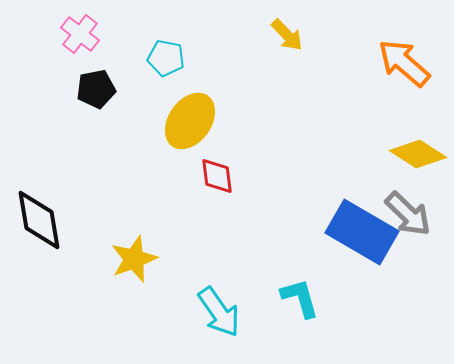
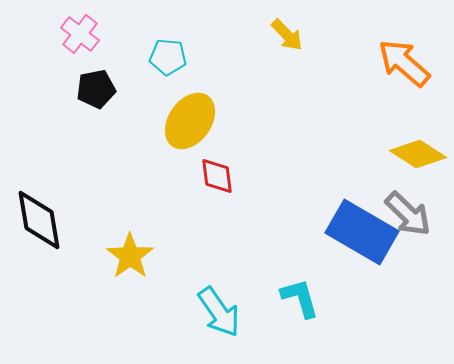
cyan pentagon: moved 2 px right, 1 px up; rotated 6 degrees counterclockwise
yellow star: moved 4 px left, 3 px up; rotated 15 degrees counterclockwise
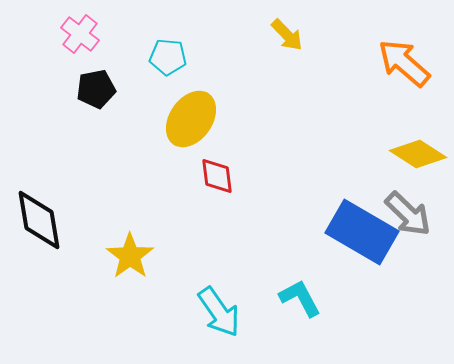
yellow ellipse: moved 1 px right, 2 px up
cyan L-shape: rotated 12 degrees counterclockwise
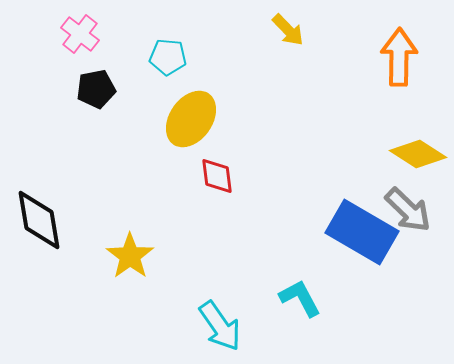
yellow arrow: moved 1 px right, 5 px up
orange arrow: moved 5 px left, 6 px up; rotated 50 degrees clockwise
gray arrow: moved 4 px up
cyan arrow: moved 1 px right, 14 px down
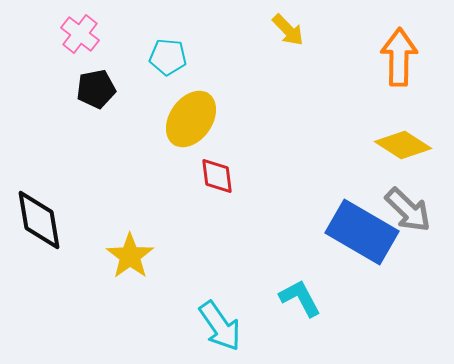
yellow diamond: moved 15 px left, 9 px up
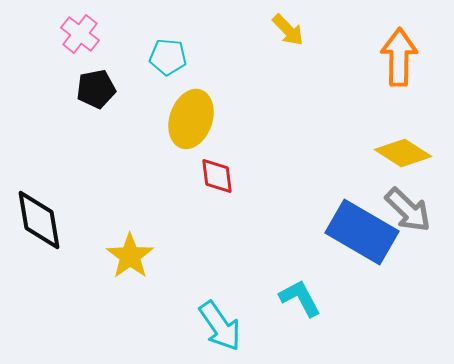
yellow ellipse: rotated 16 degrees counterclockwise
yellow diamond: moved 8 px down
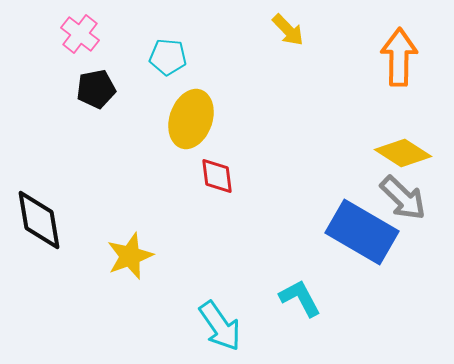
gray arrow: moved 5 px left, 12 px up
yellow star: rotated 15 degrees clockwise
